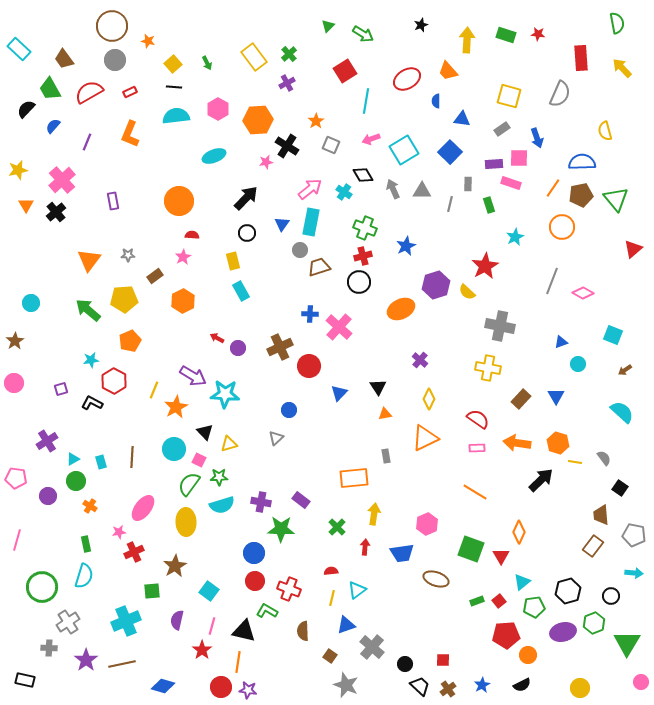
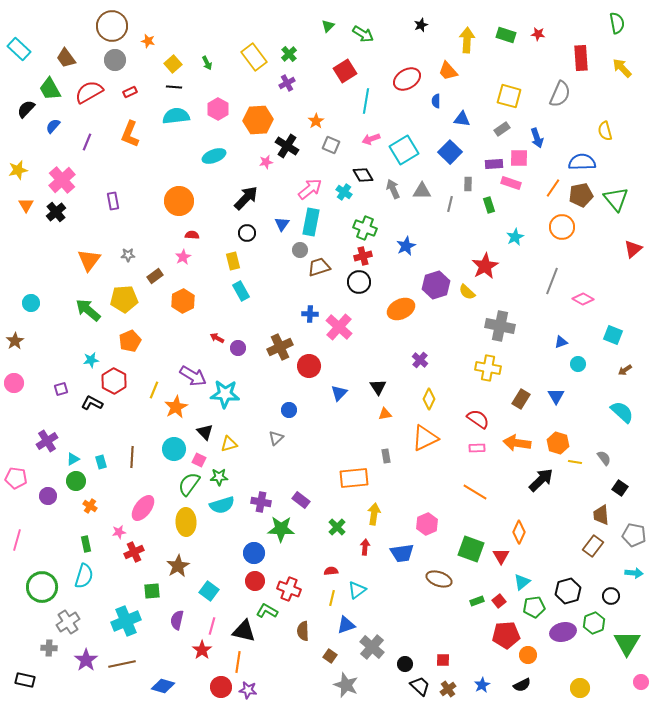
brown trapezoid at (64, 59): moved 2 px right, 1 px up
pink diamond at (583, 293): moved 6 px down
brown rectangle at (521, 399): rotated 12 degrees counterclockwise
brown star at (175, 566): moved 3 px right
brown ellipse at (436, 579): moved 3 px right
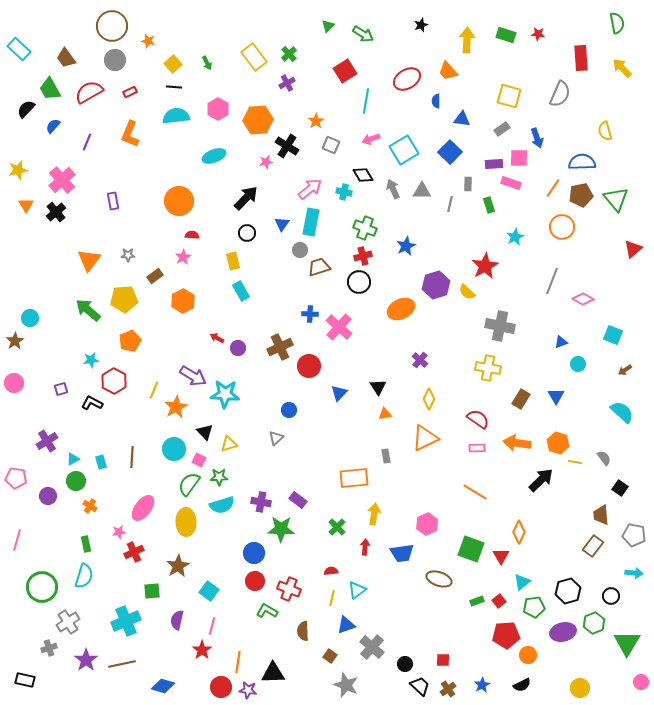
cyan cross at (344, 192): rotated 21 degrees counterclockwise
cyan circle at (31, 303): moved 1 px left, 15 px down
purple rectangle at (301, 500): moved 3 px left
black triangle at (244, 631): moved 29 px right, 42 px down; rotated 15 degrees counterclockwise
gray cross at (49, 648): rotated 21 degrees counterclockwise
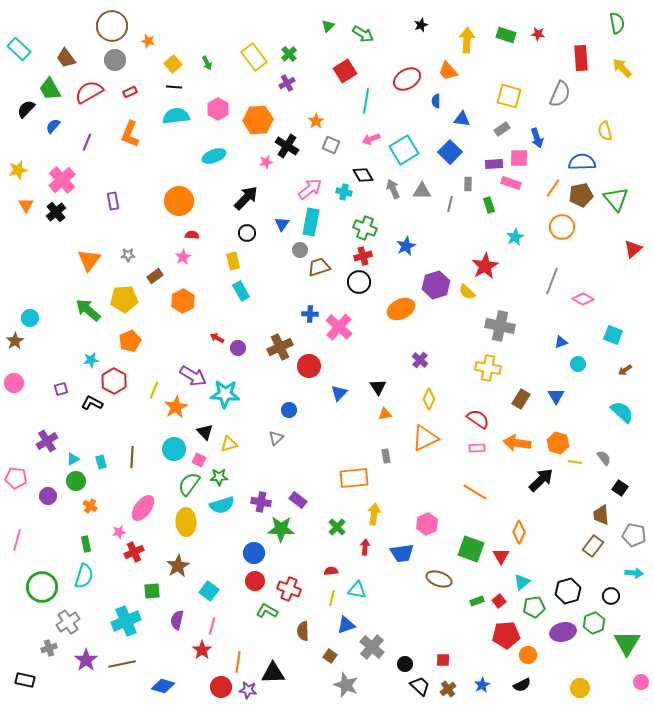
cyan triangle at (357, 590): rotated 48 degrees clockwise
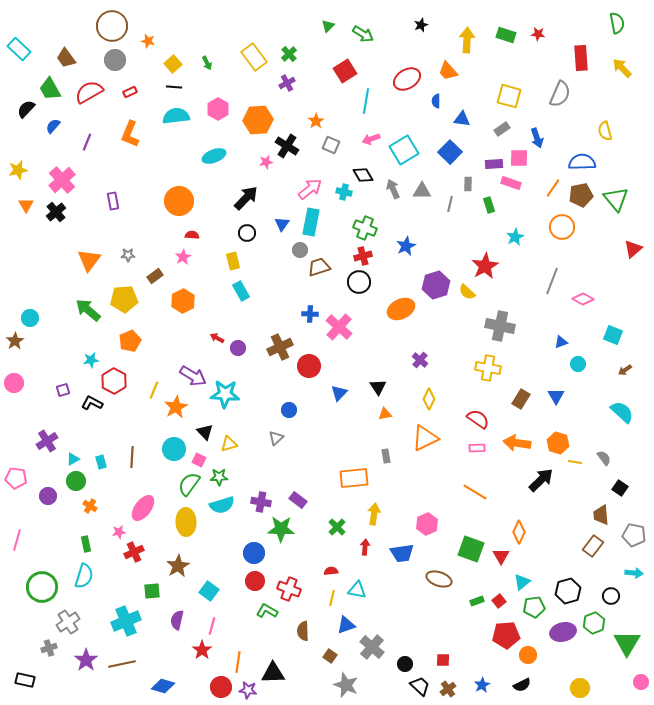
purple square at (61, 389): moved 2 px right, 1 px down
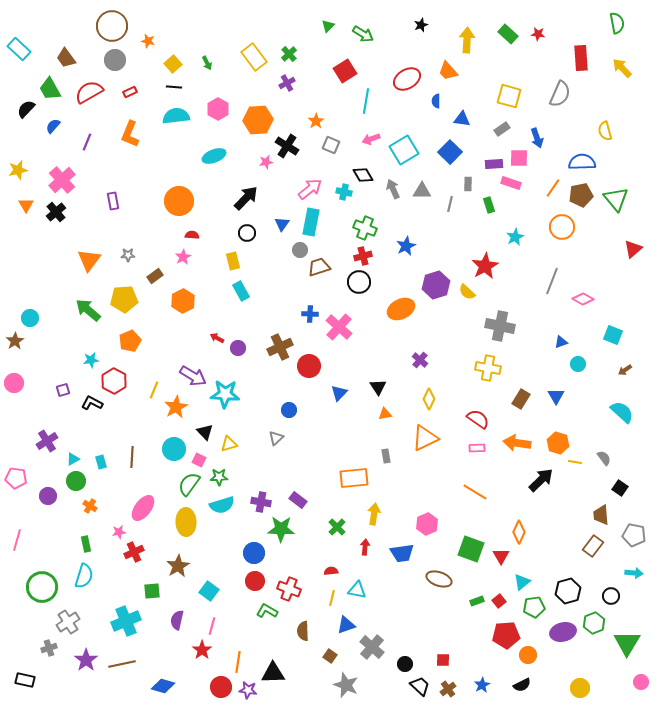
green rectangle at (506, 35): moved 2 px right, 1 px up; rotated 24 degrees clockwise
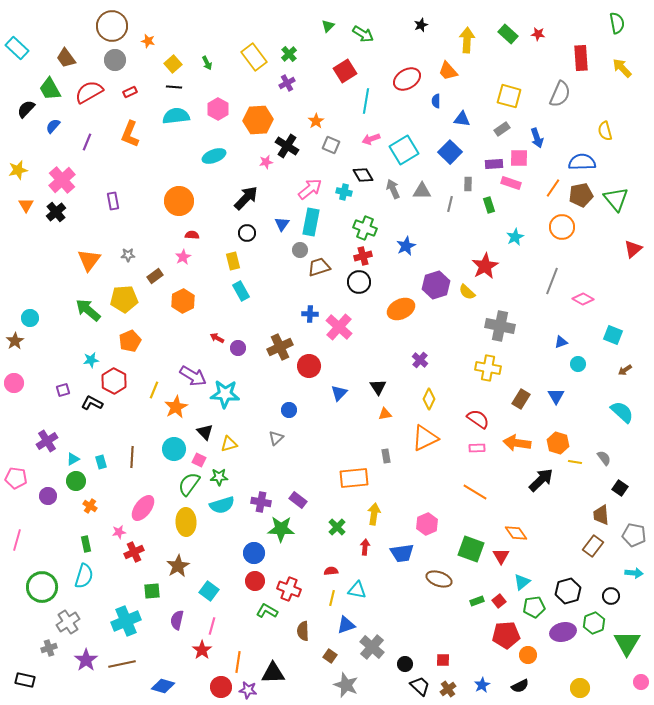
cyan rectangle at (19, 49): moved 2 px left, 1 px up
orange diamond at (519, 532): moved 3 px left, 1 px down; rotated 60 degrees counterclockwise
black semicircle at (522, 685): moved 2 px left, 1 px down
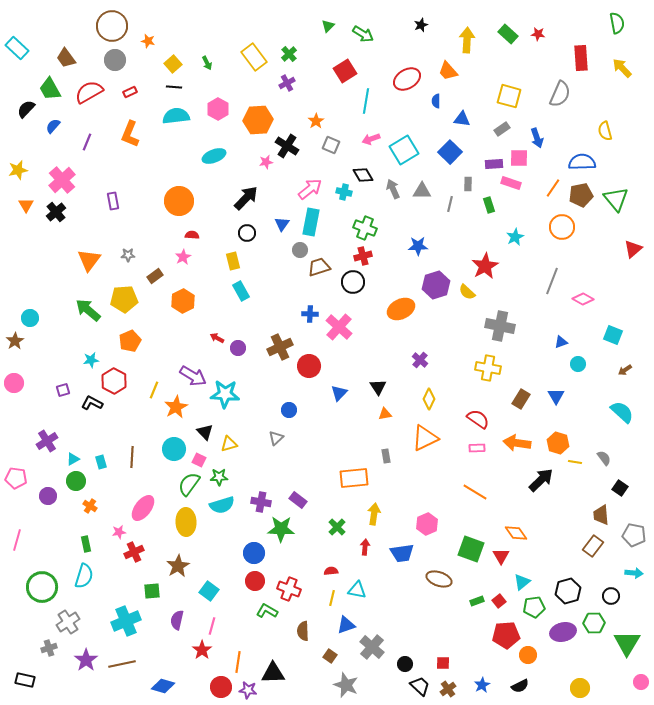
blue star at (406, 246): moved 12 px right; rotated 24 degrees clockwise
black circle at (359, 282): moved 6 px left
green hexagon at (594, 623): rotated 20 degrees clockwise
red square at (443, 660): moved 3 px down
